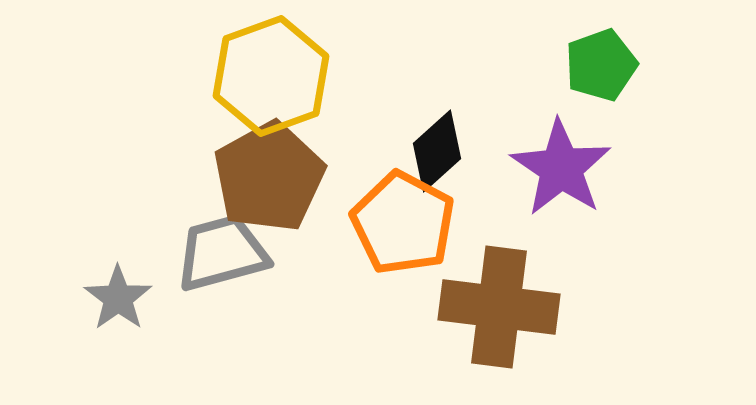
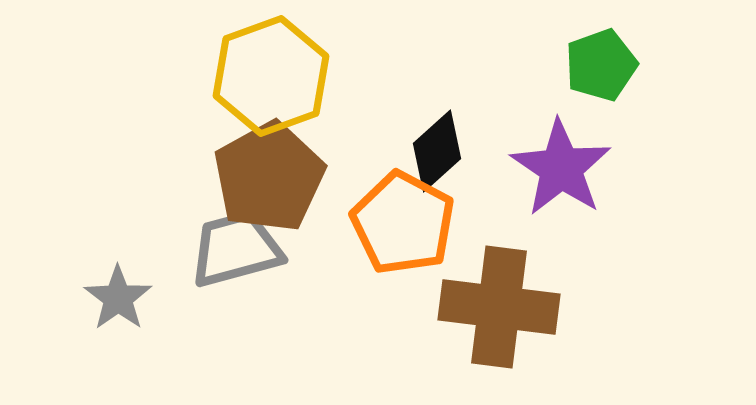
gray trapezoid: moved 14 px right, 4 px up
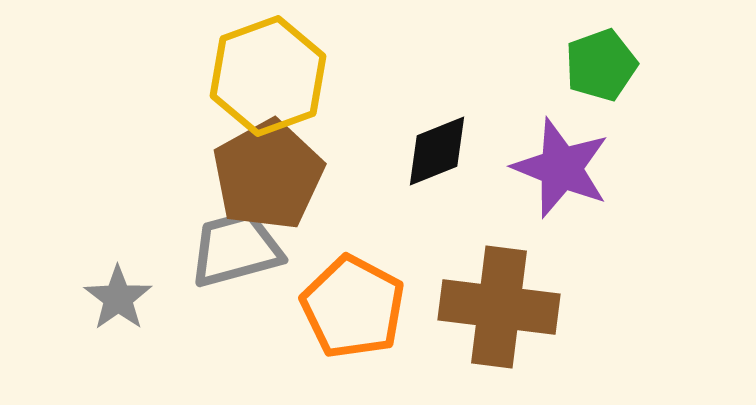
yellow hexagon: moved 3 px left
black diamond: rotated 20 degrees clockwise
purple star: rotated 12 degrees counterclockwise
brown pentagon: moved 1 px left, 2 px up
orange pentagon: moved 50 px left, 84 px down
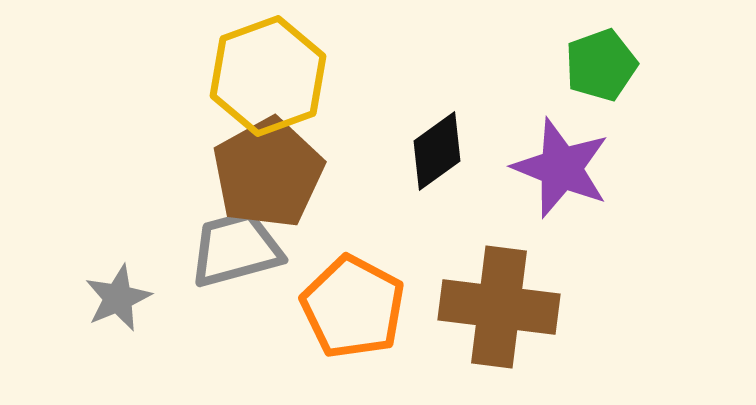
black diamond: rotated 14 degrees counterclockwise
brown pentagon: moved 2 px up
gray star: rotated 12 degrees clockwise
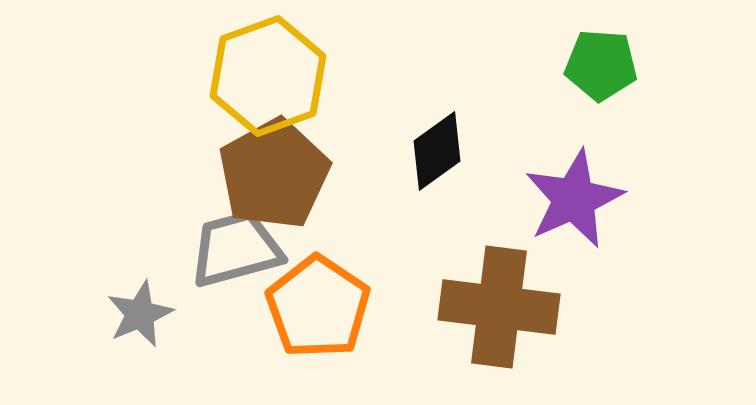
green pentagon: rotated 24 degrees clockwise
purple star: moved 13 px right, 31 px down; rotated 26 degrees clockwise
brown pentagon: moved 6 px right, 1 px down
gray star: moved 22 px right, 16 px down
orange pentagon: moved 35 px left; rotated 6 degrees clockwise
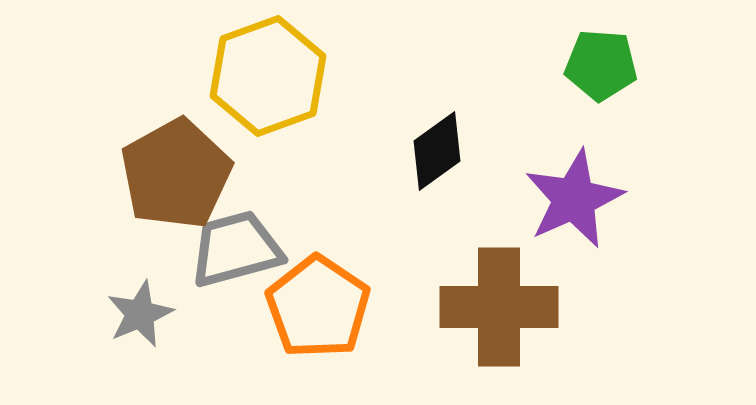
brown pentagon: moved 98 px left
brown cross: rotated 7 degrees counterclockwise
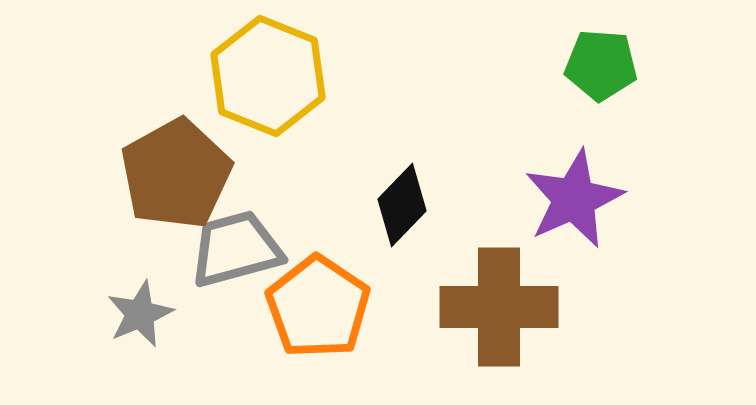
yellow hexagon: rotated 18 degrees counterclockwise
black diamond: moved 35 px left, 54 px down; rotated 10 degrees counterclockwise
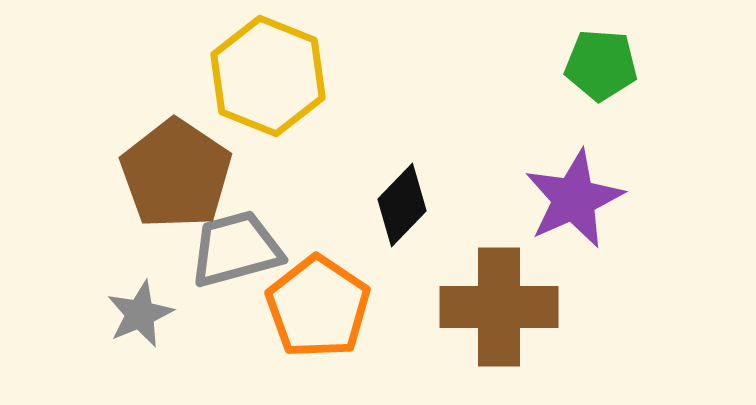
brown pentagon: rotated 9 degrees counterclockwise
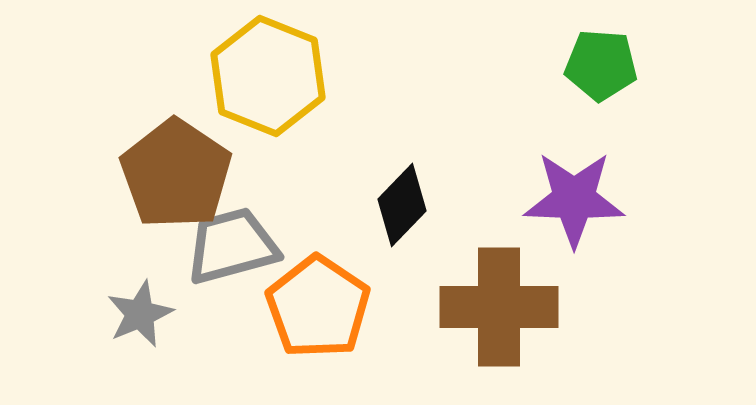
purple star: rotated 26 degrees clockwise
gray trapezoid: moved 4 px left, 3 px up
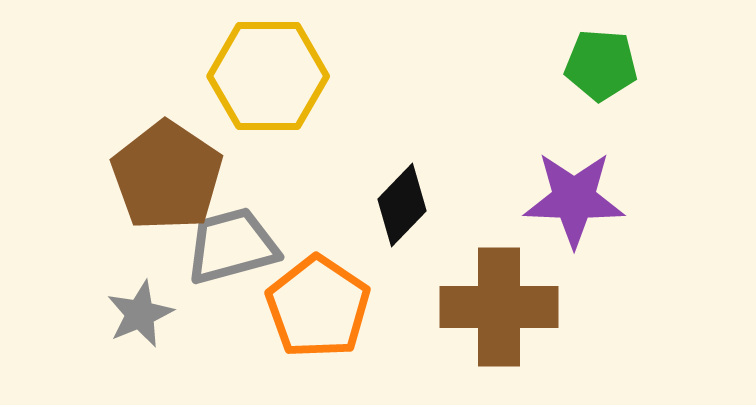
yellow hexagon: rotated 22 degrees counterclockwise
brown pentagon: moved 9 px left, 2 px down
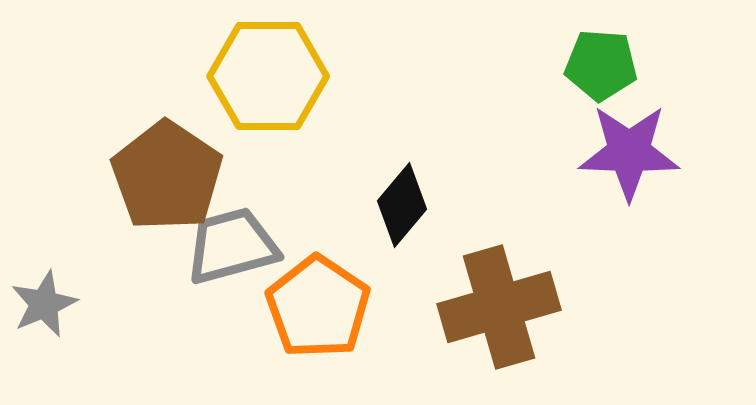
purple star: moved 55 px right, 47 px up
black diamond: rotated 4 degrees counterclockwise
brown cross: rotated 16 degrees counterclockwise
gray star: moved 96 px left, 10 px up
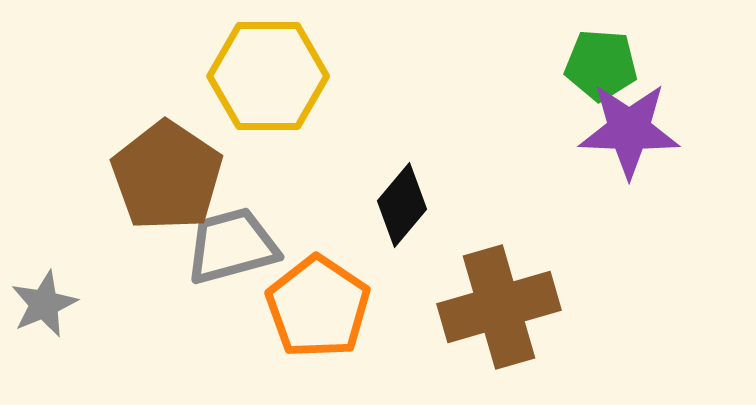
purple star: moved 22 px up
